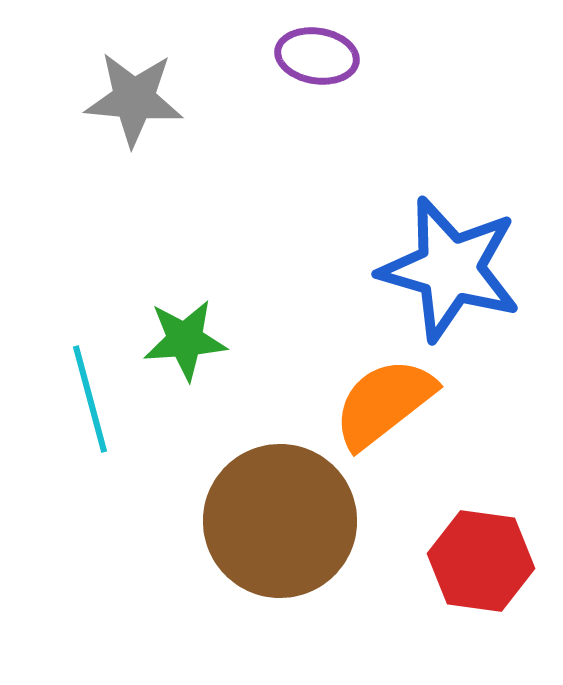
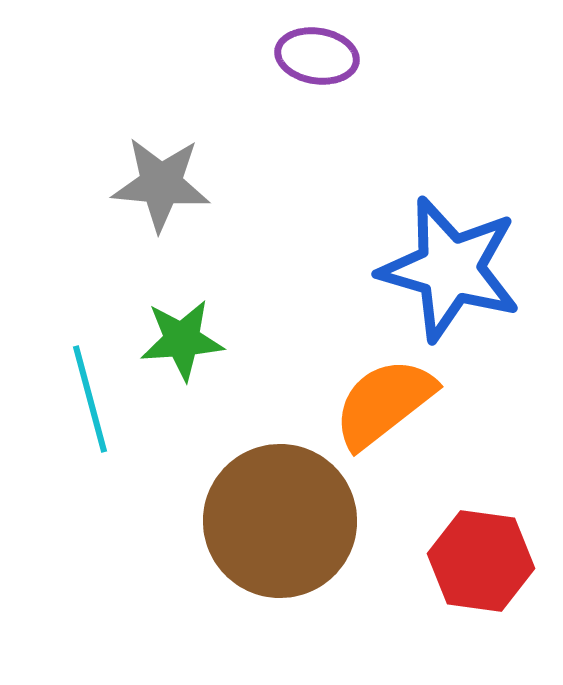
gray star: moved 27 px right, 85 px down
green star: moved 3 px left
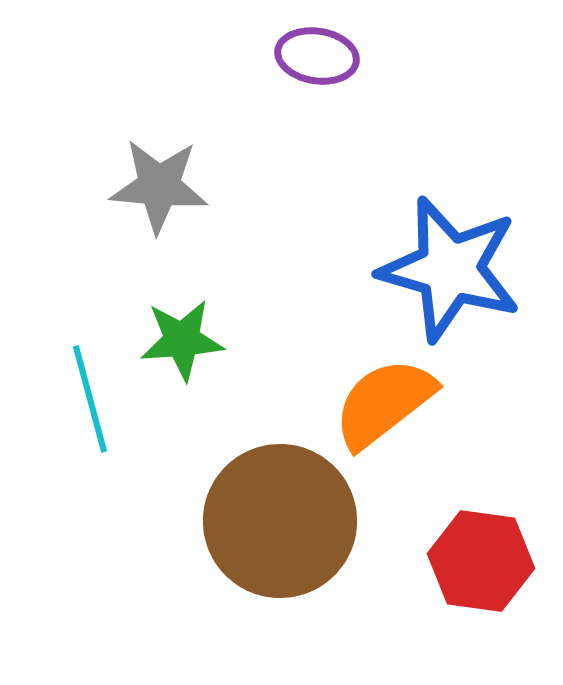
gray star: moved 2 px left, 2 px down
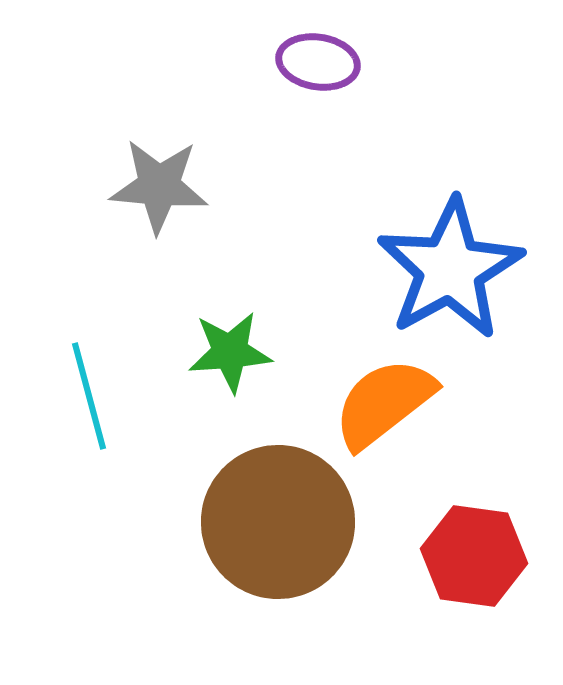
purple ellipse: moved 1 px right, 6 px down
blue star: rotated 27 degrees clockwise
green star: moved 48 px right, 12 px down
cyan line: moved 1 px left, 3 px up
brown circle: moved 2 px left, 1 px down
red hexagon: moved 7 px left, 5 px up
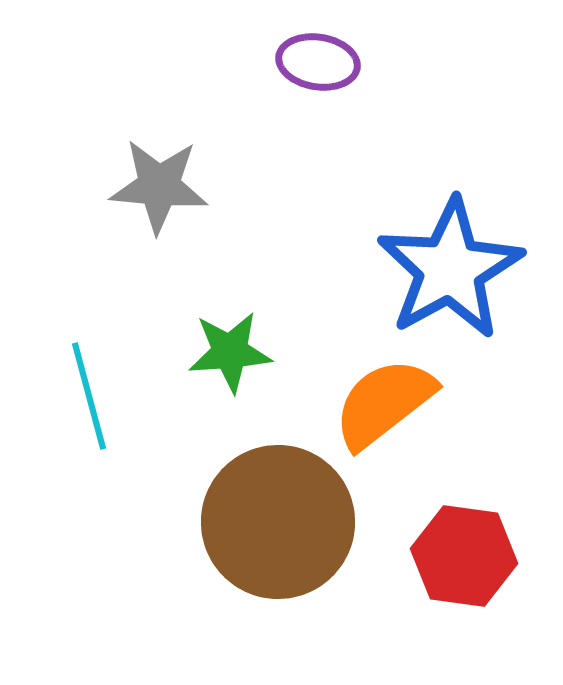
red hexagon: moved 10 px left
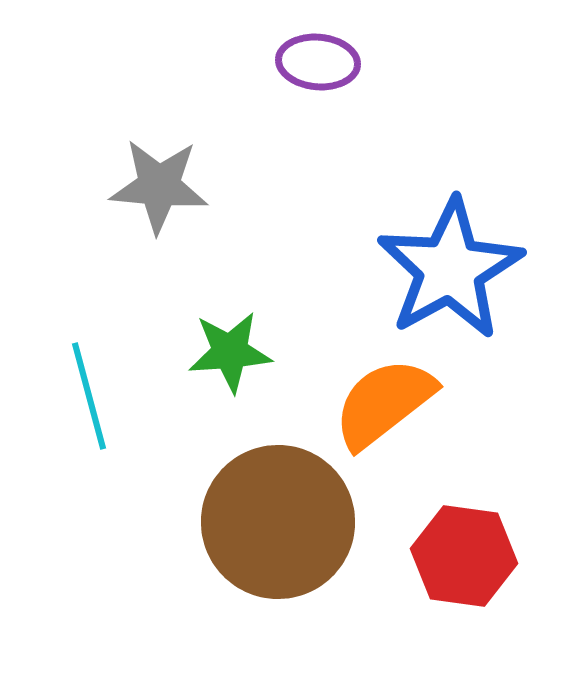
purple ellipse: rotated 4 degrees counterclockwise
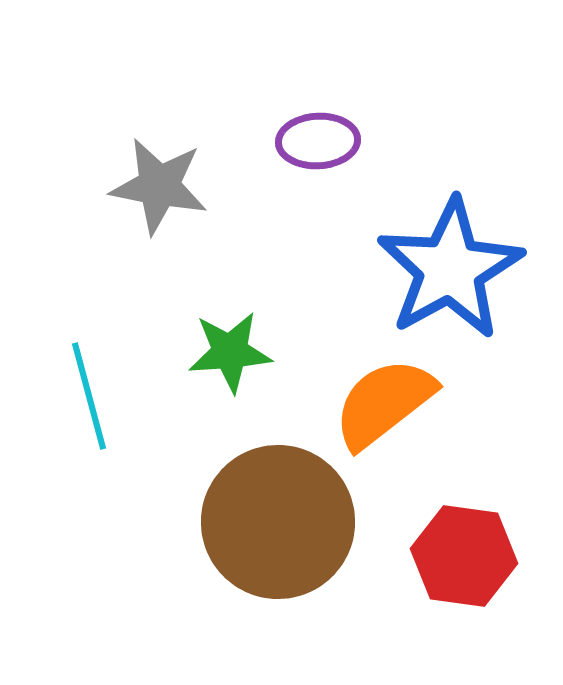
purple ellipse: moved 79 px down; rotated 8 degrees counterclockwise
gray star: rotated 6 degrees clockwise
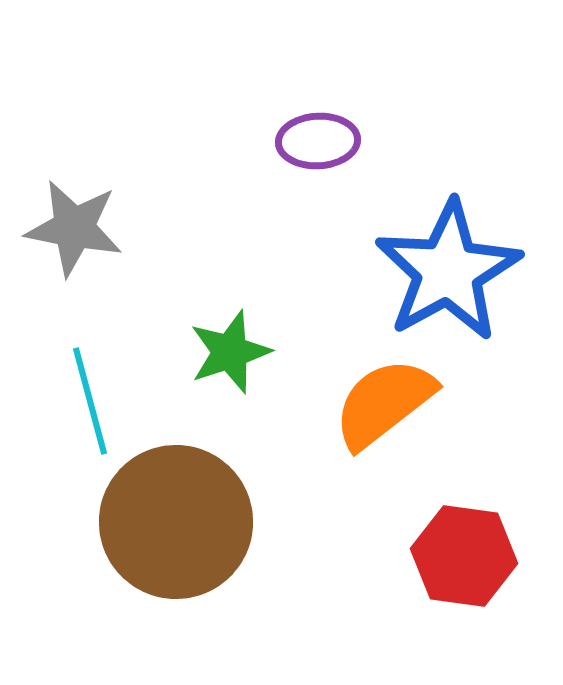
gray star: moved 85 px left, 42 px down
blue star: moved 2 px left, 2 px down
green star: rotated 14 degrees counterclockwise
cyan line: moved 1 px right, 5 px down
brown circle: moved 102 px left
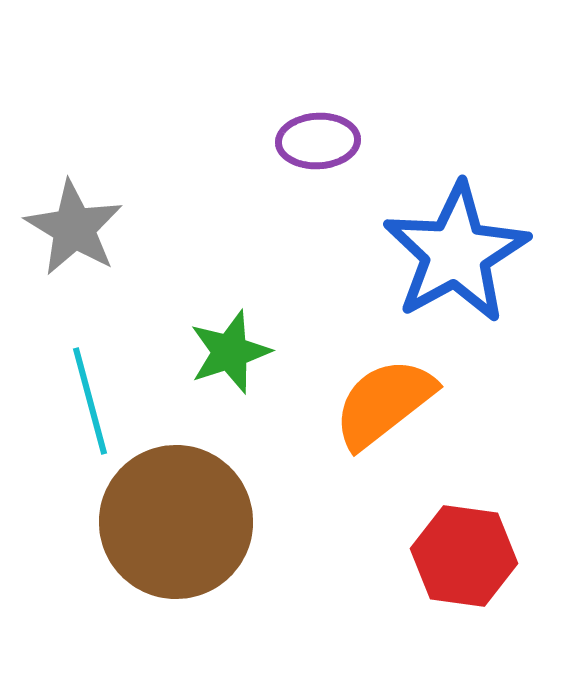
gray star: rotated 20 degrees clockwise
blue star: moved 8 px right, 18 px up
